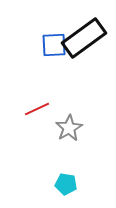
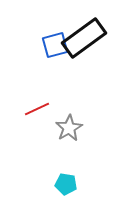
blue square: moved 1 px right; rotated 12 degrees counterclockwise
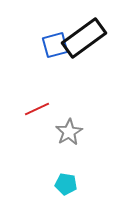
gray star: moved 4 px down
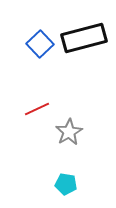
black rectangle: rotated 21 degrees clockwise
blue square: moved 15 px left, 1 px up; rotated 28 degrees counterclockwise
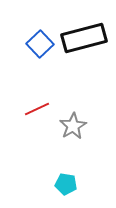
gray star: moved 4 px right, 6 px up
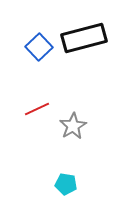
blue square: moved 1 px left, 3 px down
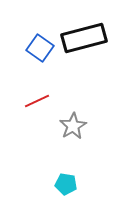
blue square: moved 1 px right, 1 px down; rotated 12 degrees counterclockwise
red line: moved 8 px up
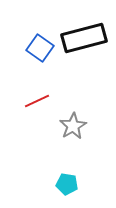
cyan pentagon: moved 1 px right
